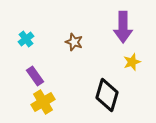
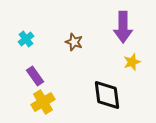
black diamond: rotated 24 degrees counterclockwise
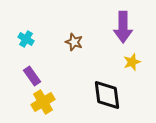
cyan cross: rotated 21 degrees counterclockwise
purple rectangle: moved 3 px left
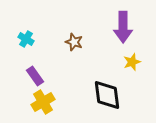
purple rectangle: moved 3 px right
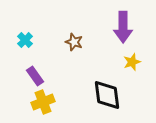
cyan cross: moved 1 px left, 1 px down; rotated 14 degrees clockwise
yellow cross: rotated 10 degrees clockwise
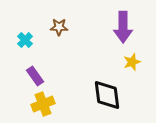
brown star: moved 15 px left, 15 px up; rotated 18 degrees counterclockwise
yellow cross: moved 2 px down
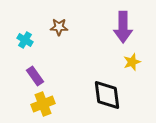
cyan cross: rotated 14 degrees counterclockwise
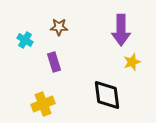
purple arrow: moved 2 px left, 3 px down
purple rectangle: moved 19 px right, 14 px up; rotated 18 degrees clockwise
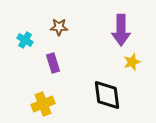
purple rectangle: moved 1 px left, 1 px down
